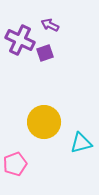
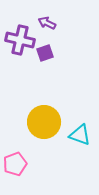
purple arrow: moved 3 px left, 2 px up
purple cross: rotated 12 degrees counterclockwise
cyan triangle: moved 1 px left, 8 px up; rotated 35 degrees clockwise
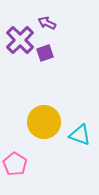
purple cross: rotated 32 degrees clockwise
pink pentagon: rotated 20 degrees counterclockwise
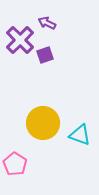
purple square: moved 2 px down
yellow circle: moved 1 px left, 1 px down
